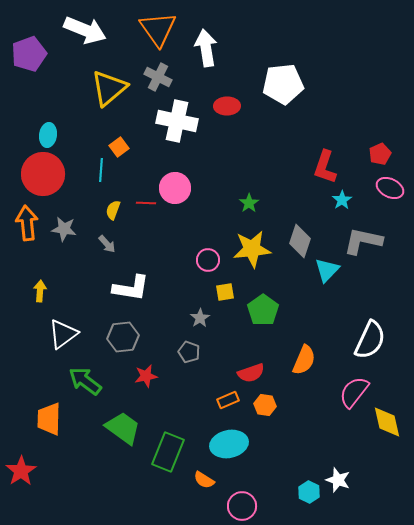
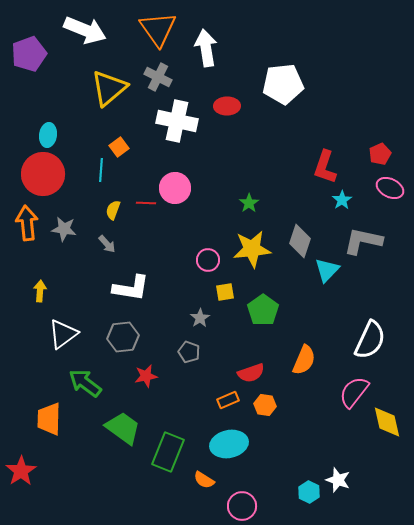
green arrow at (85, 381): moved 2 px down
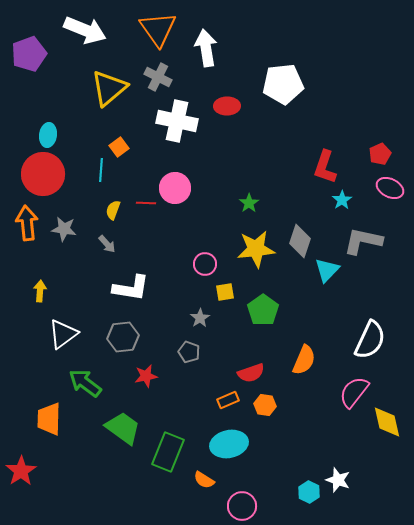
yellow star at (252, 249): moved 4 px right
pink circle at (208, 260): moved 3 px left, 4 px down
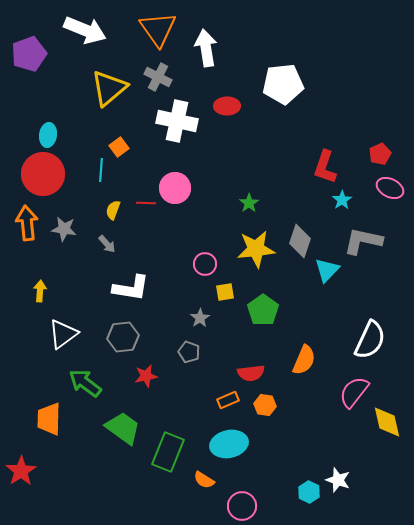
red semicircle at (251, 373): rotated 12 degrees clockwise
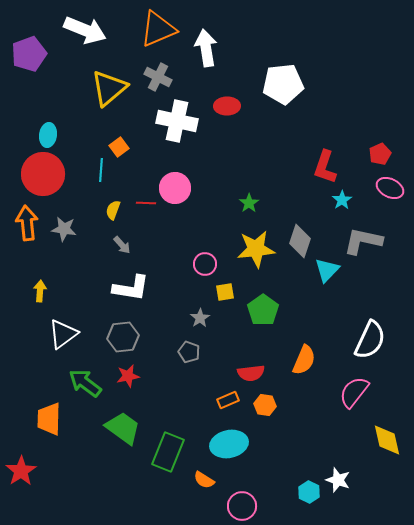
orange triangle at (158, 29): rotated 42 degrees clockwise
gray arrow at (107, 244): moved 15 px right, 1 px down
red star at (146, 376): moved 18 px left
yellow diamond at (387, 422): moved 18 px down
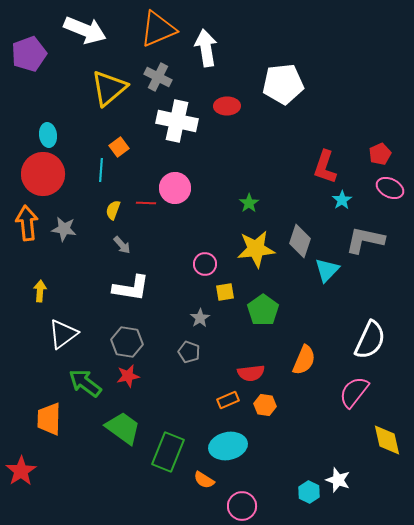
cyan ellipse at (48, 135): rotated 15 degrees counterclockwise
gray L-shape at (363, 241): moved 2 px right, 1 px up
gray hexagon at (123, 337): moved 4 px right, 5 px down; rotated 16 degrees clockwise
cyan ellipse at (229, 444): moved 1 px left, 2 px down
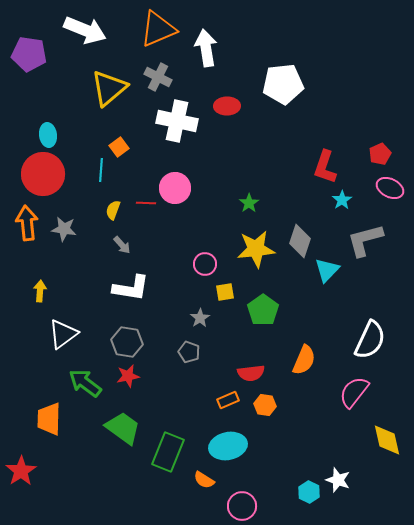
purple pentagon at (29, 54): rotated 28 degrees clockwise
gray L-shape at (365, 240): rotated 27 degrees counterclockwise
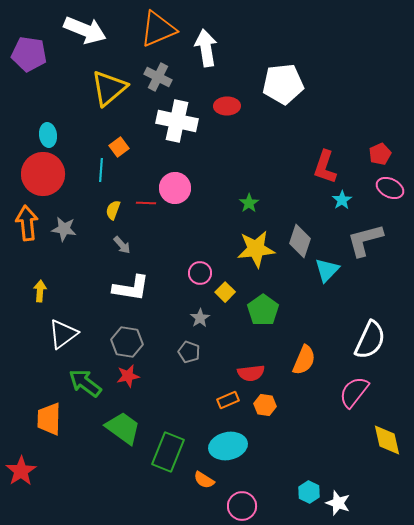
pink circle at (205, 264): moved 5 px left, 9 px down
yellow square at (225, 292): rotated 36 degrees counterclockwise
white star at (338, 480): moved 23 px down
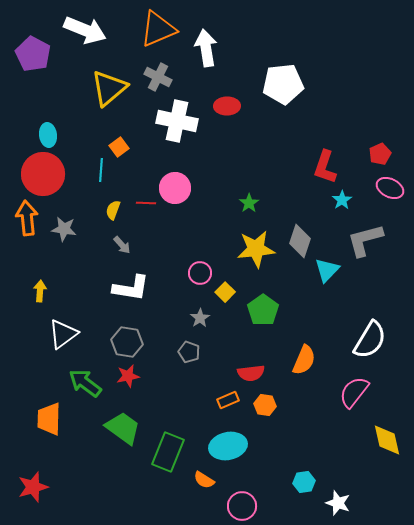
purple pentagon at (29, 54): moved 4 px right; rotated 20 degrees clockwise
orange arrow at (27, 223): moved 5 px up
white semicircle at (370, 340): rotated 6 degrees clockwise
red star at (21, 471): moved 12 px right, 16 px down; rotated 16 degrees clockwise
cyan hexagon at (309, 492): moved 5 px left, 10 px up; rotated 25 degrees clockwise
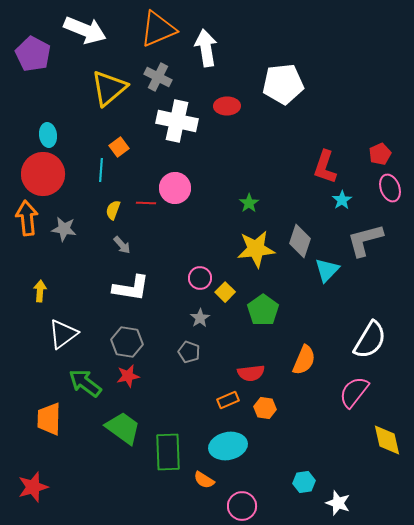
pink ellipse at (390, 188): rotated 44 degrees clockwise
pink circle at (200, 273): moved 5 px down
orange hexagon at (265, 405): moved 3 px down
green rectangle at (168, 452): rotated 24 degrees counterclockwise
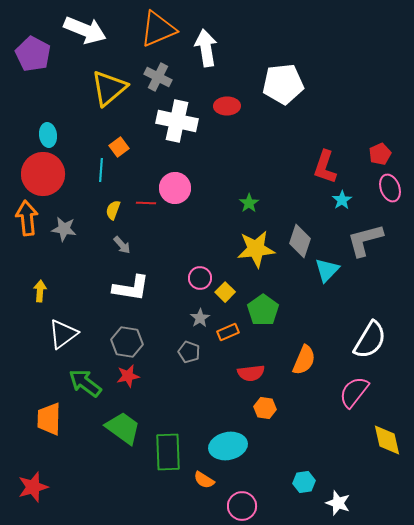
orange rectangle at (228, 400): moved 68 px up
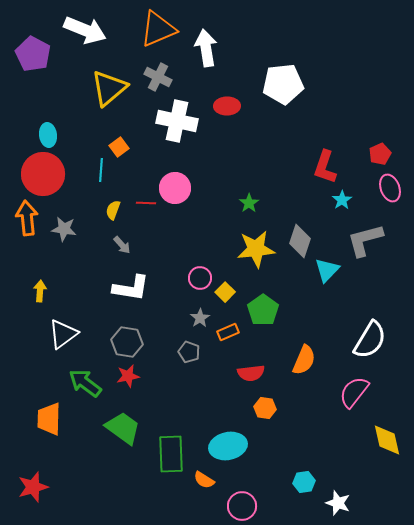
green rectangle at (168, 452): moved 3 px right, 2 px down
